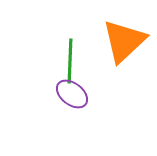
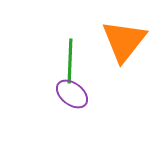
orange triangle: rotated 9 degrees counterclockwise
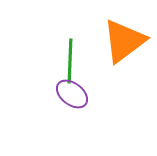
orange triangle: rotated 15 degrees clockwise
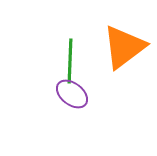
orange triangle: moved 6 px down
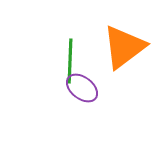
purple ellipse: moved 10 px right, 6 px up
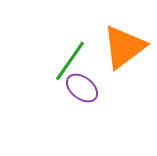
green line: rotated 33 degrees clockwise
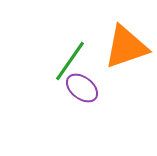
orange triangle: moved 2 px right; rotated 18 degrees clockwise
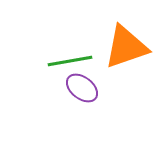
green line: rotated 45 degrees clockwise
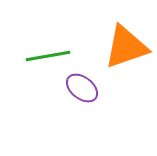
green line: moved 22 px left, 5 px up
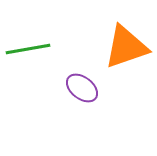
green line: moved 20 px left, 7 px up
